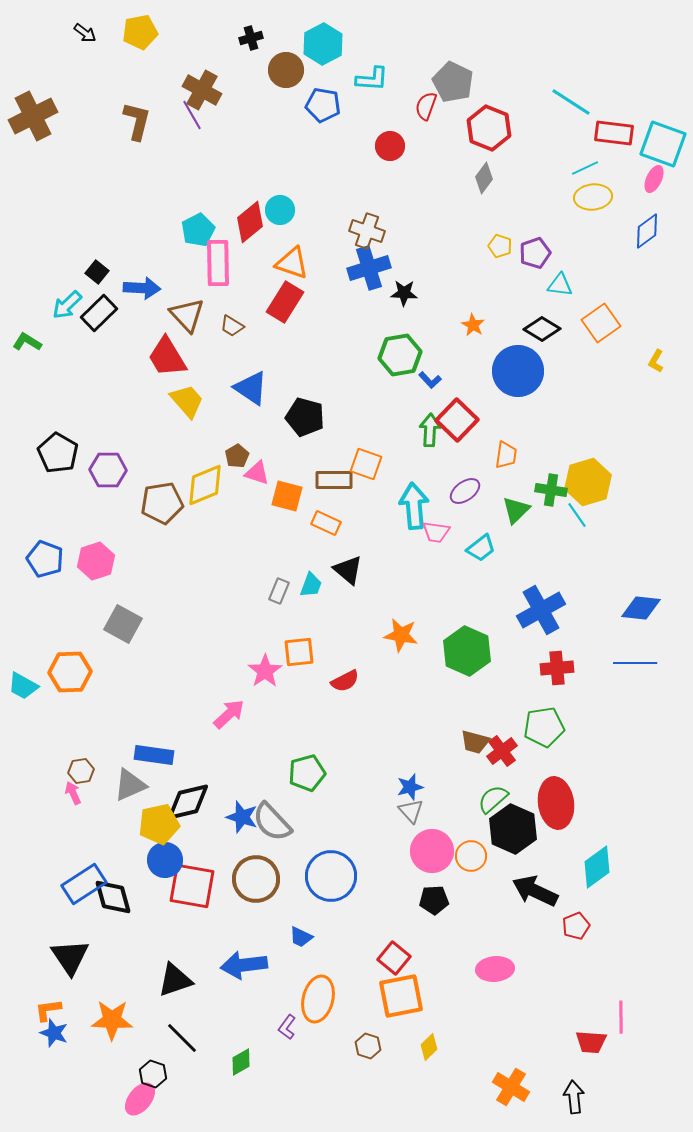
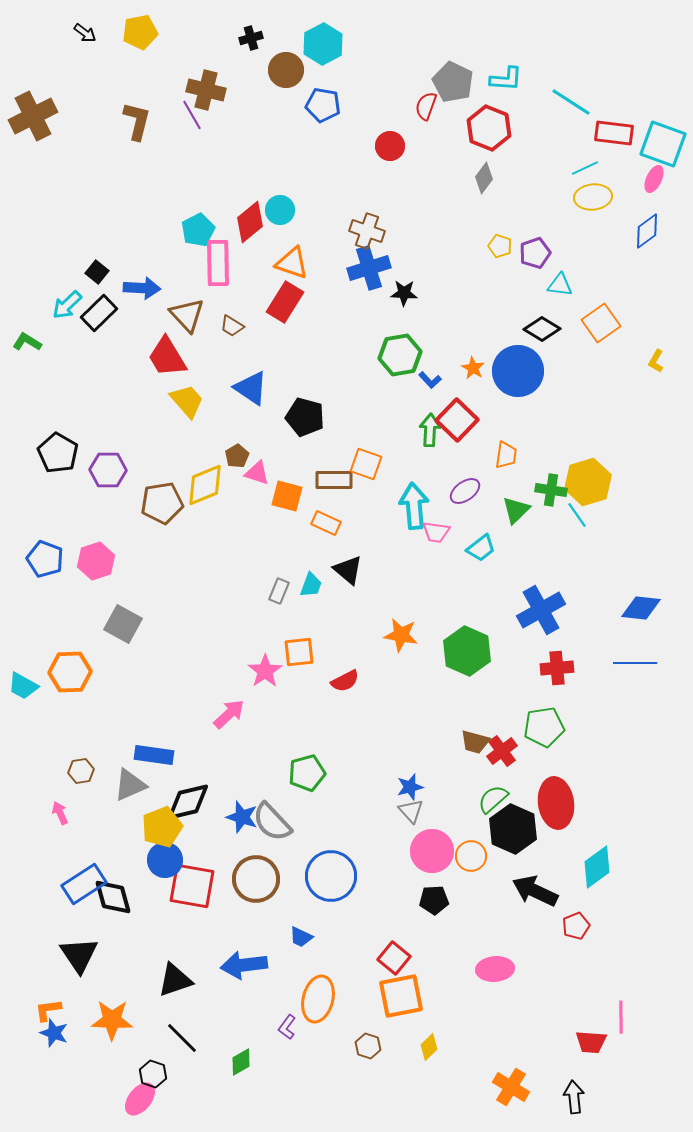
cyan L-shape at (372, 79): moved 134 px right
brown cross at (202, 90): moved 4 px right; rotated 15 degrees counterclockwise
orange star at (473, 325): moved 43 px down
pink arrow at (73, 793): moved 13 px left, 20 px down
yellow pentagon at (159, 824): moved 3 px right, 3 px down; rotated 9 degrees counterclockwise
black triangle at (70, 957): moved 9 px right, 2 px up
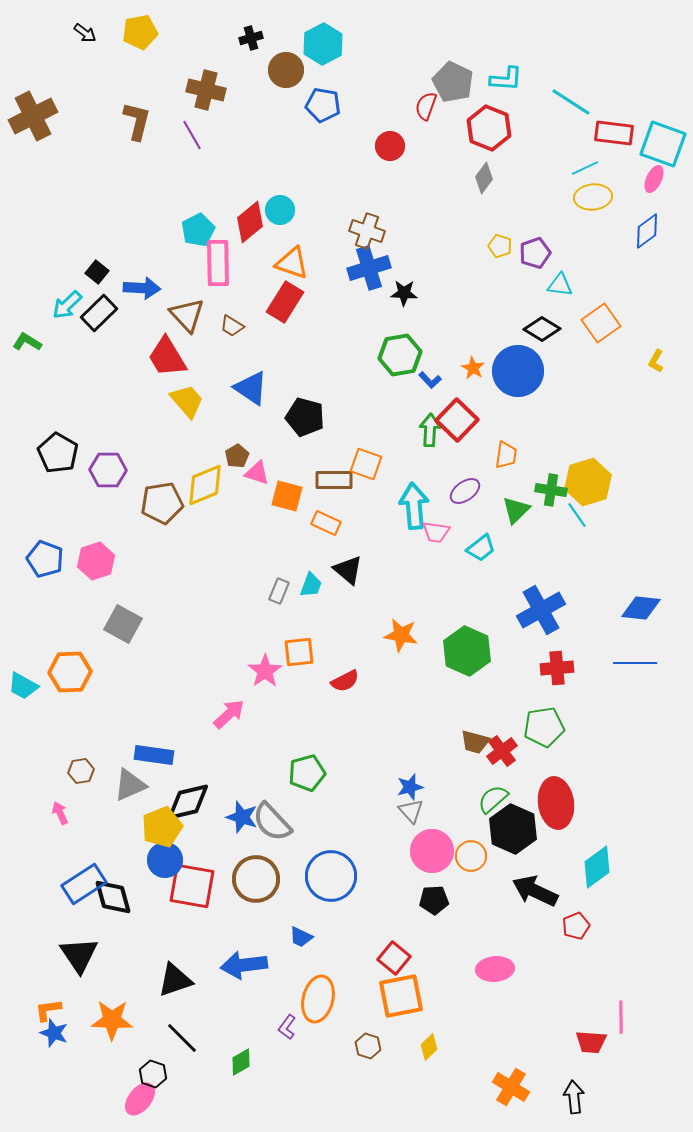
purple line at (192, 115): moved 20 px down
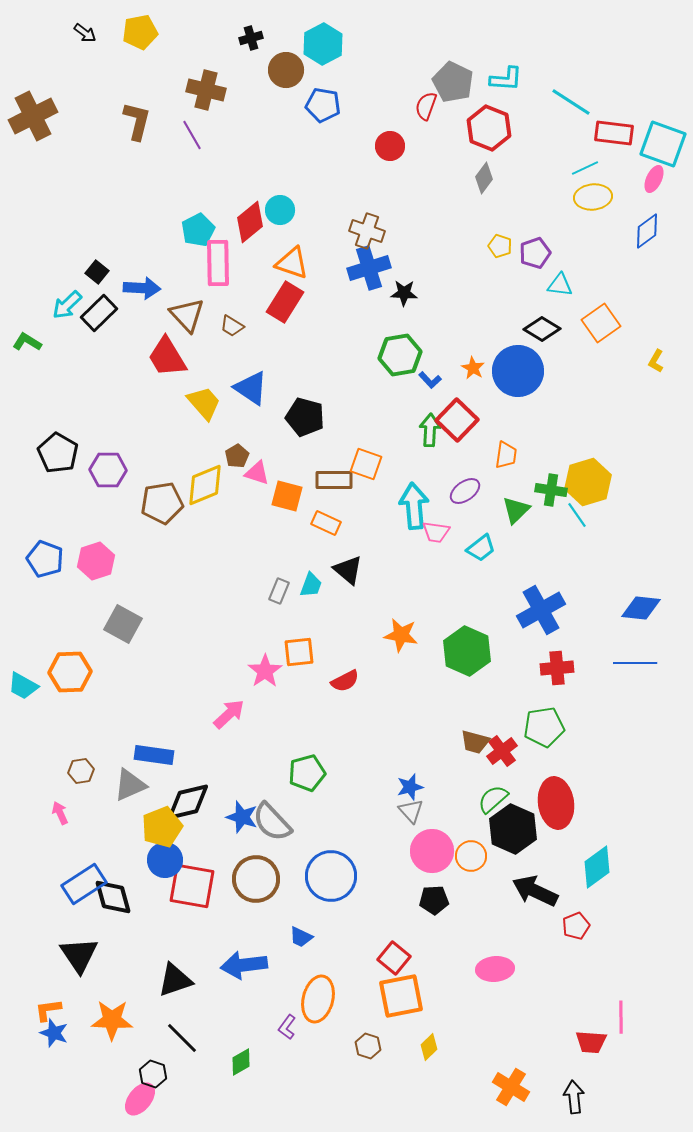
yellow trapezoid at (187, 401): moved 17 px right, 2 px down
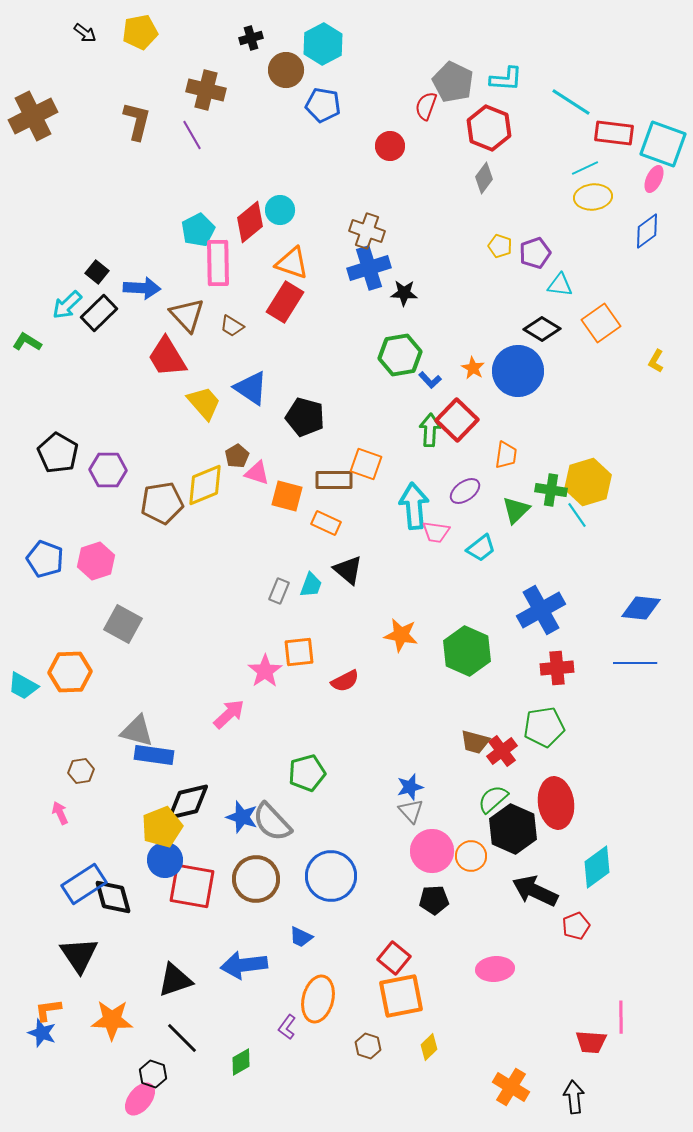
gray triangle at (130, 785): moved 7 px right, 54 px up; rotated 39 degrees clockwise
blue star at (54, 1033): moved 12 px left
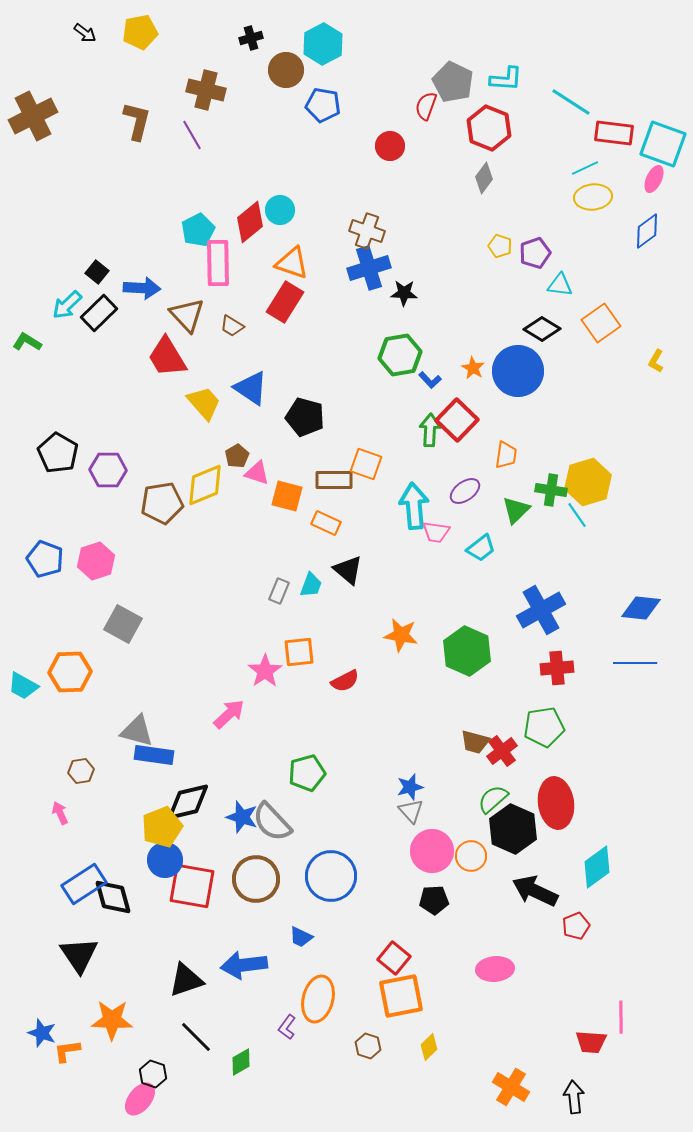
black triangle at (175, 980): moved 11 px right
orange L-shape at (48, 1010): moved 19 px right, 41 px down
black line at (182, 1038): moved 14 px right, 1 px up
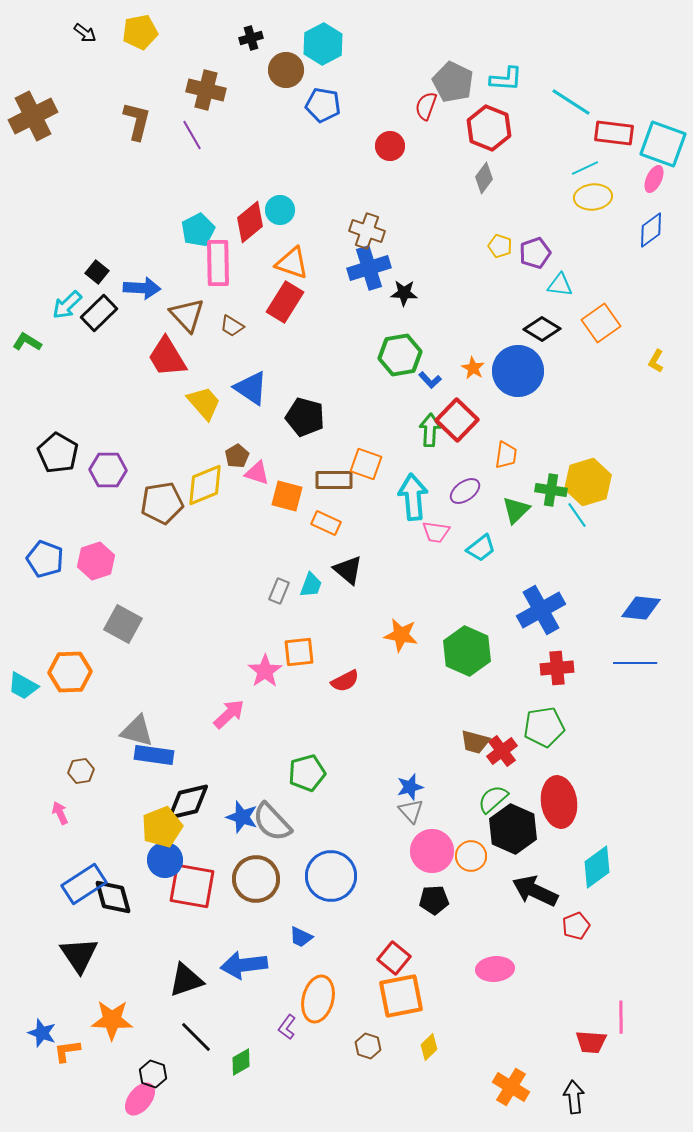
blue diamond at (647, 231): moved 4 px right, 1 px up
cyan arrow at (414, 506): moved 1 px left, 9 px up
red ellipse at (556, 803): moved 3 px right, 1 px up
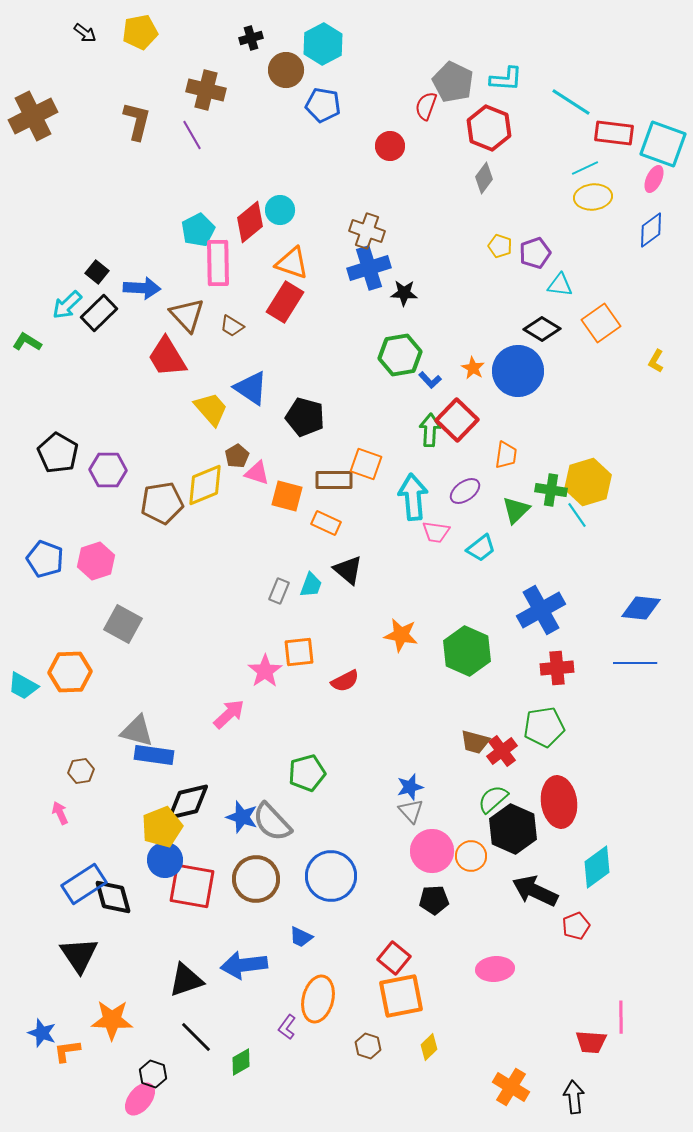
yellow trapezoid at (204, 403): moved 7 px right, 6 px down
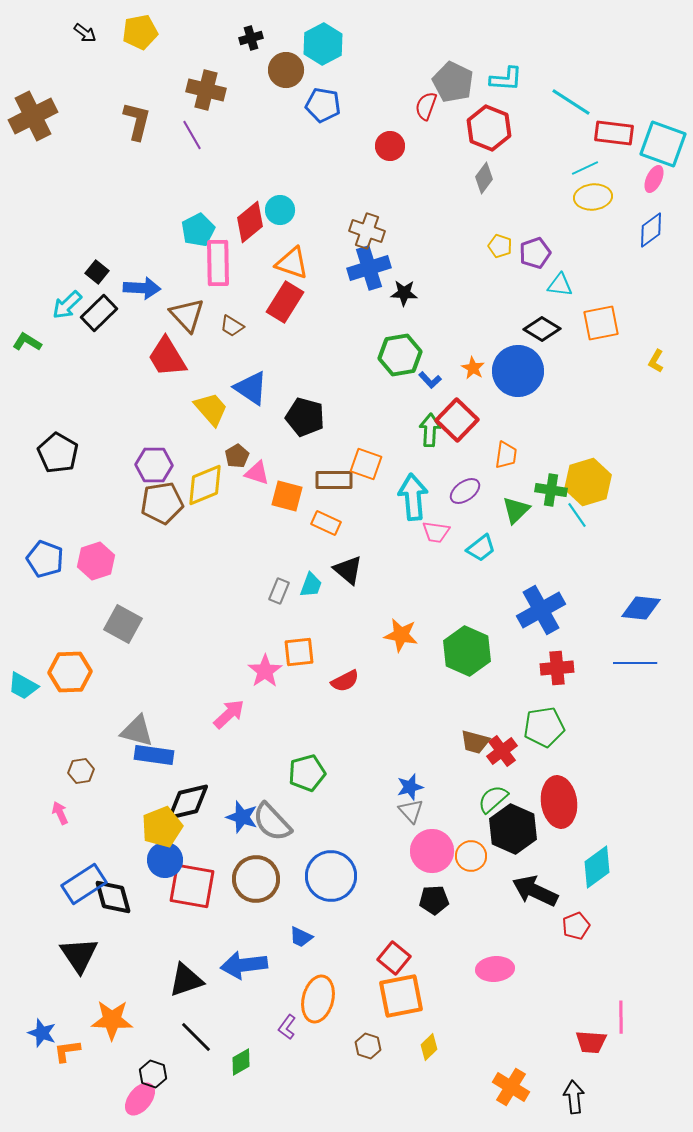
orange square at (601, 323): rotated 24 degrees clockwise
purple hexagon at (108, 470): moved 46 px right, 5 px up
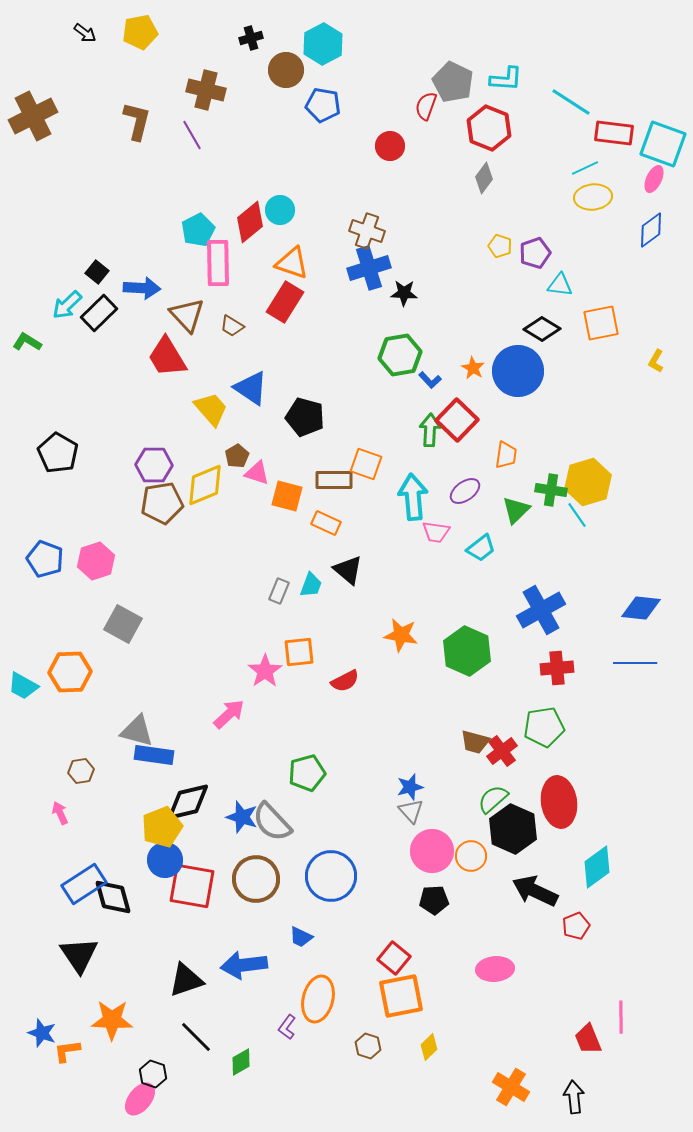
red trapezoid at (591, 1042): moved 3 px left, 3 px up; rotated 64 degrees clockwise
